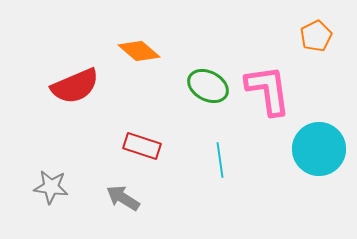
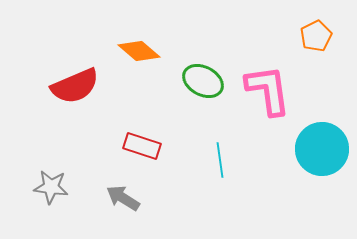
green ellipse: moved 5 px left, 5 px up
cyan circle: moved 3 px right
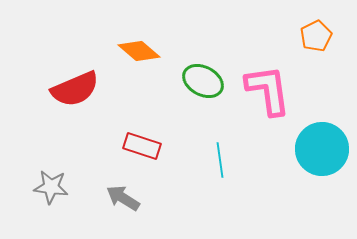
red semicircle: moved 3 px down
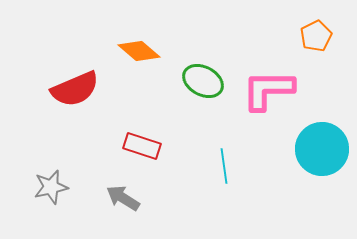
pink L-shape: rotated 82 degrees counterclockwise
cyan line: moved 4 px right, 6 px down
gray star: rotated 20 degrees counterclockwise
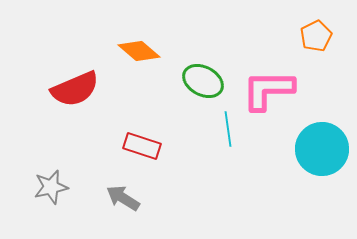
cyan line: moved 4 px right, 37 px up
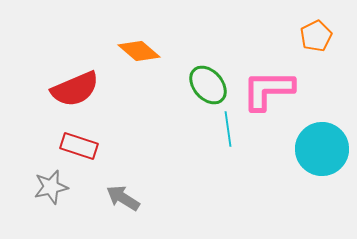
green ellipse: moved 5 px right, 4 px down; rotated 21 degrees clockwise
red rectangle: moved 63 px left
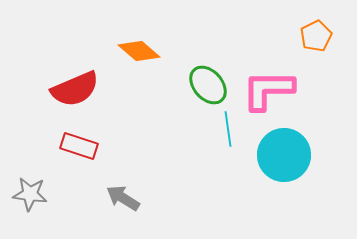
cyan circle: moved 38 px left, 6 px down
gray star: moved 21 px left, 7 px down; rotated 20 degrees clockwise
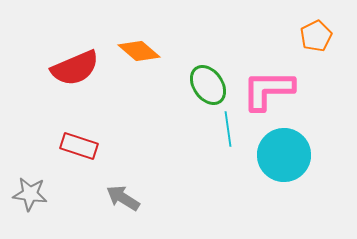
green ellipse: rotated 6 degrees clockwise
red semicircle: moved 21 px up
